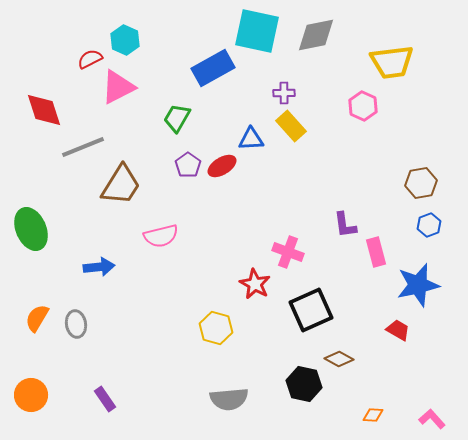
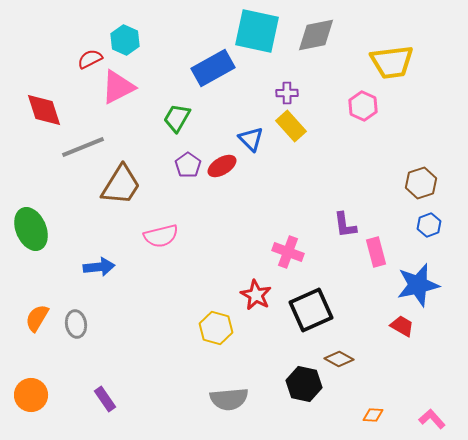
purple cross: moved 3 px right
blue triangle: rotated 48 degrees clockwise
brown hexagon: rotated 8 degrees counterclockwise
red star: moved 1 px right, 11 px down
red trapezoid: moved 4 px right, 4 px up
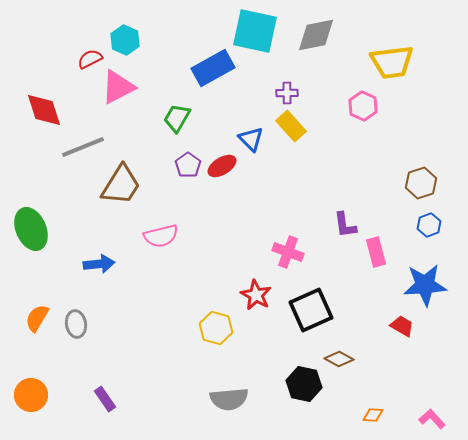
cyan square: moved 2 px left
blue arrow: moved 3 px up
blue star: moved 7 px right; rotated 9 degrees clockwise
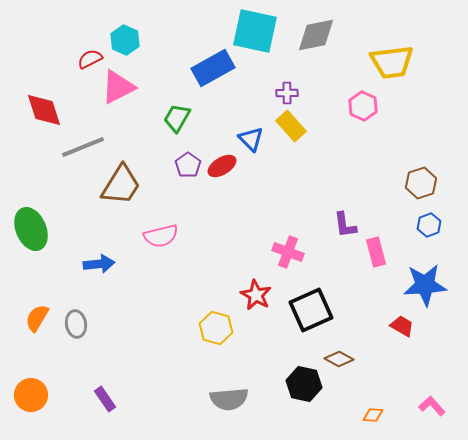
pink L-shape: moved 13 px up
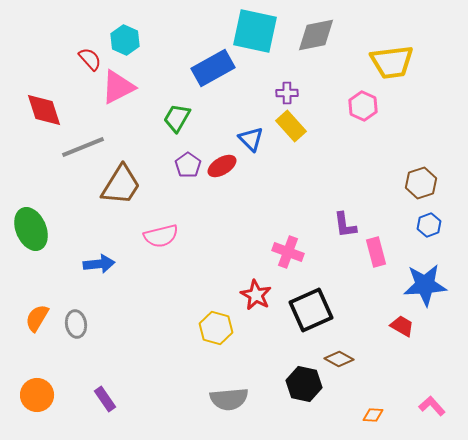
red semicircle: rotated 75 degrees clockwise
orange circle: moved 6 px right
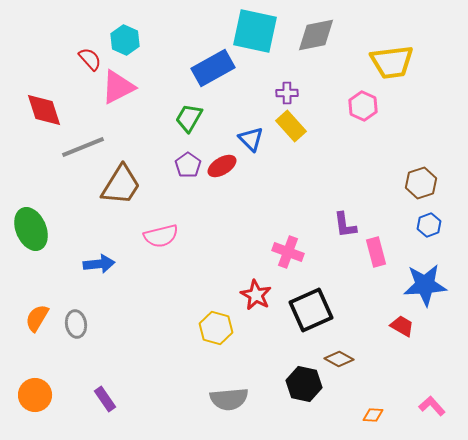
green trapezoid: moved 12 px right
orange circle: moved 2 px left
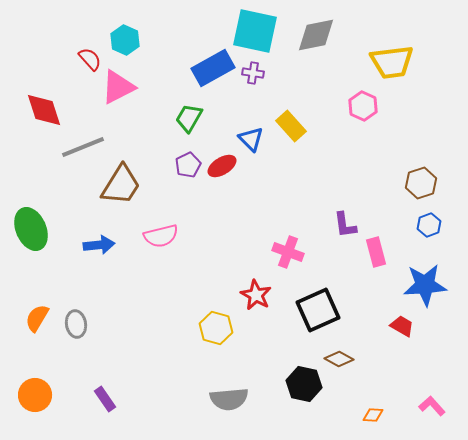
purple cross: moved 34 px left, 20 px up; rotated 10 degrees clockwise
purple pentagon: rotated 10 degrees clockwise
blue arrow: moved 19 px up
black square: moved 7 px right
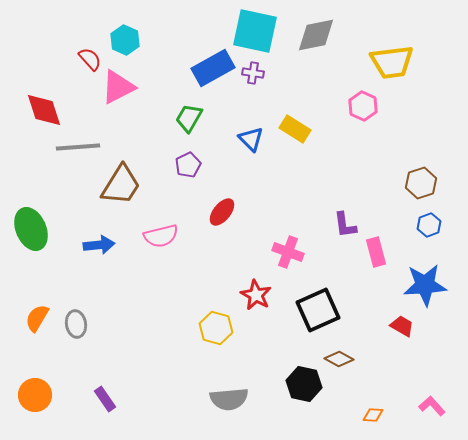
yellow rectangle: moved 4 px right, 3 px down; rotated 16 degrees counterclockwise
gray line: moved 5 px left; rotated 18 degrees clockwise
red ellipse: moved 46 px down; rotated 20 degrees counterclockwise
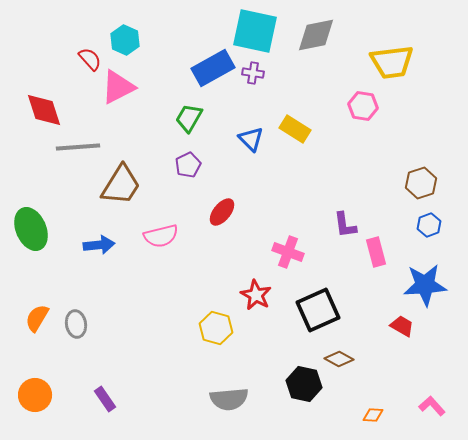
pink hexagon: rotated 16 degrees counterclockwise
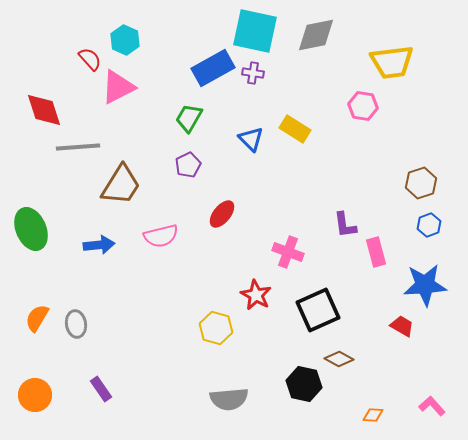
red ellipse: moved 2 px down
purple rectangle: moved 4 px left, 10 px up
